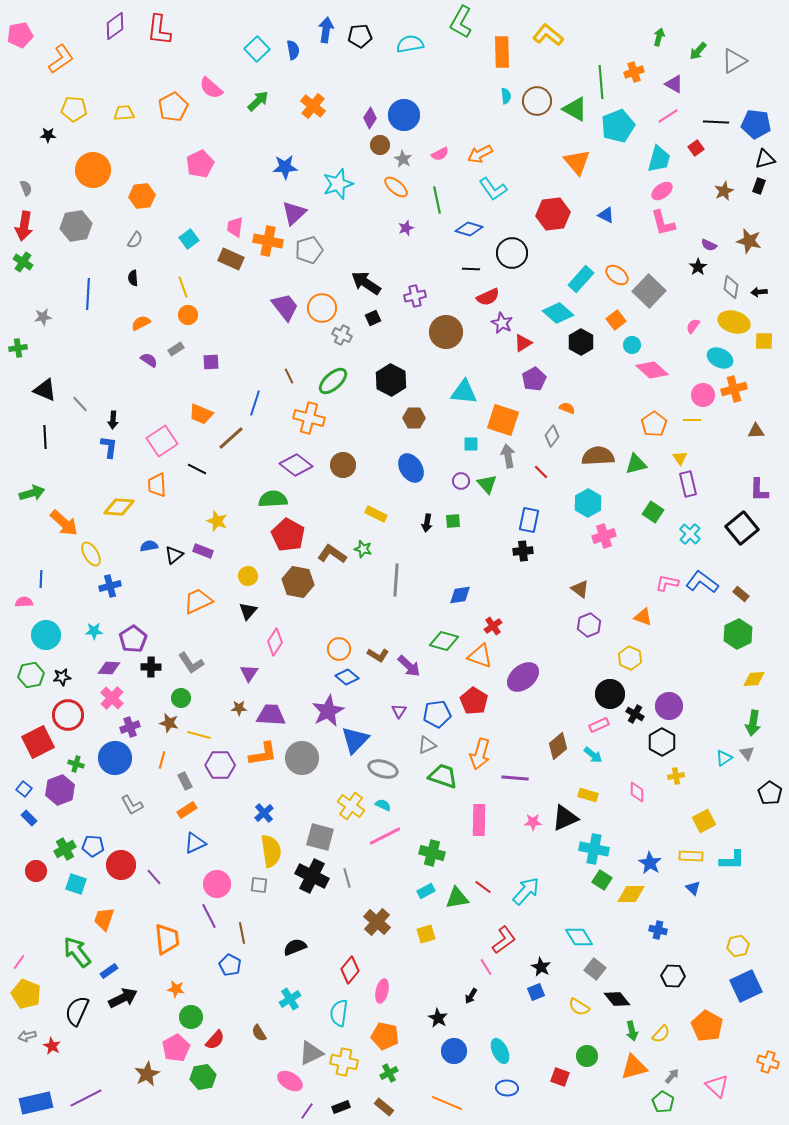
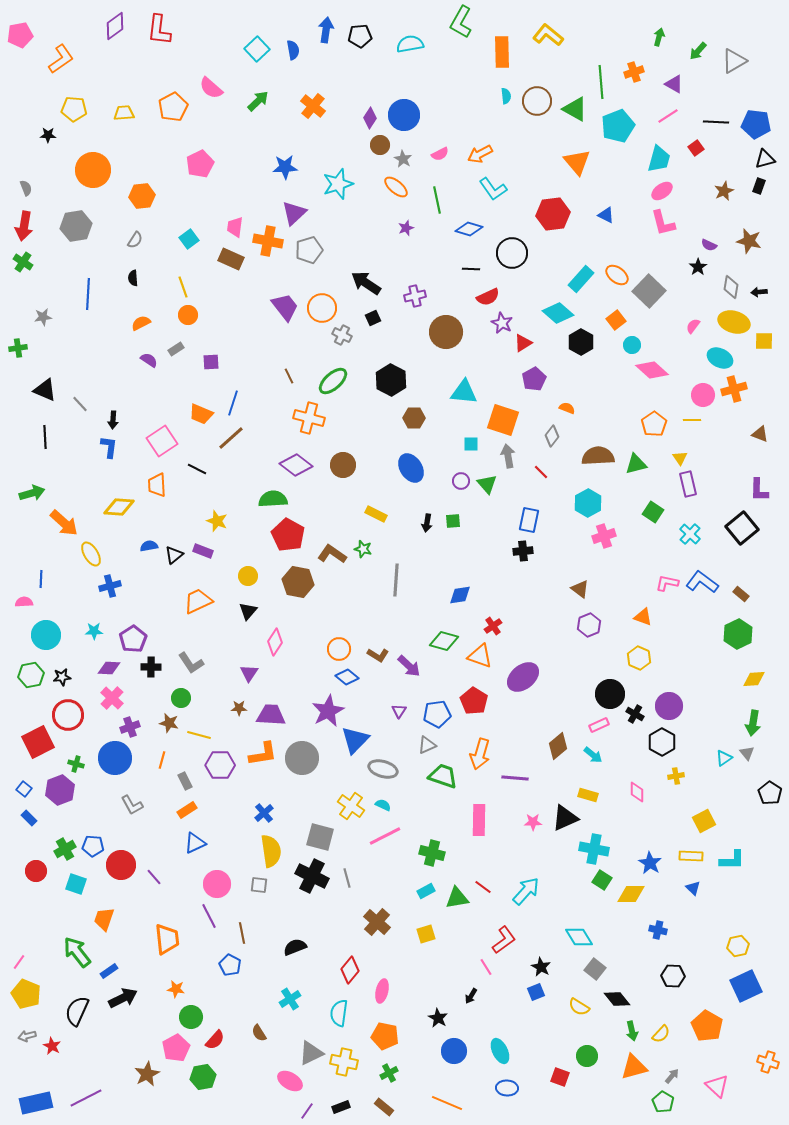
blue line at (255, 403): moved 22 px left
brown triangle at (756, 431): moved 4 px right, 3 px down; rotated 24 degrees clockwise
yellow hexagon at (630, 658): moved 9 px right
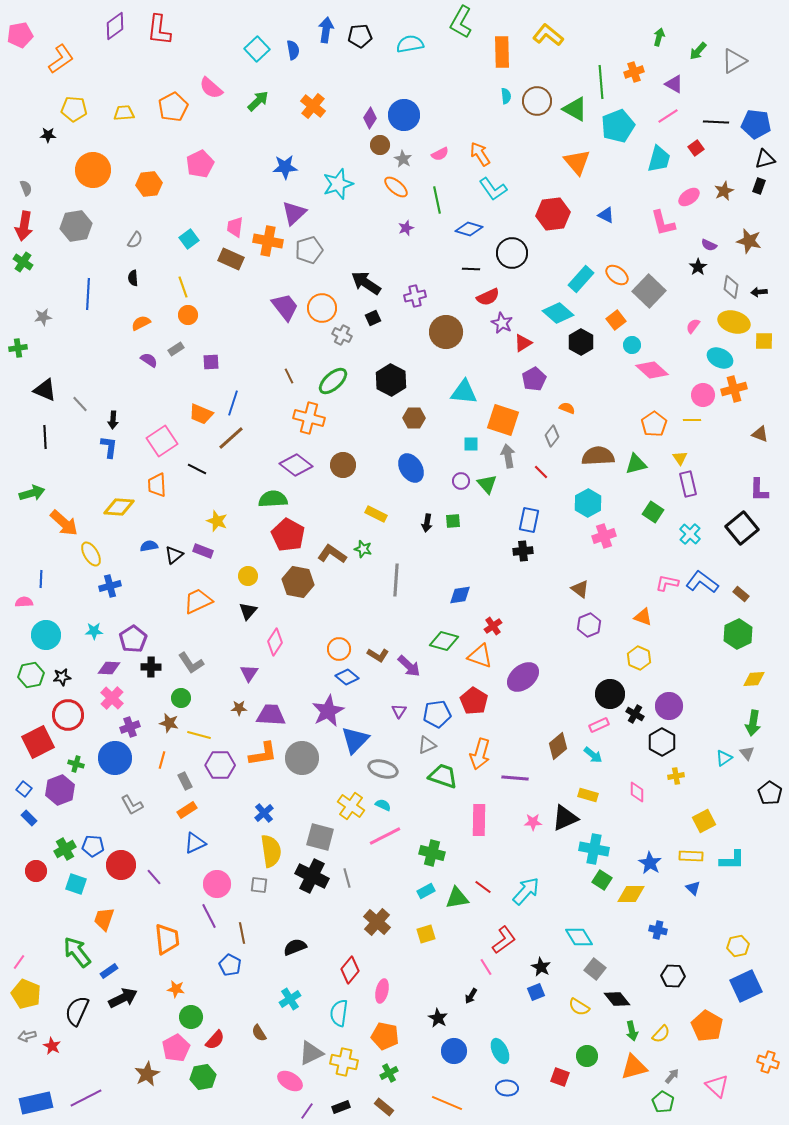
orange arrow at (480, 154): rotated 85 degrees clockwise
pink ellipse at (662, 191): moved 27 px right, 6 px down
orange hexagon at (142, 196): moved 7 px right, 12 px up
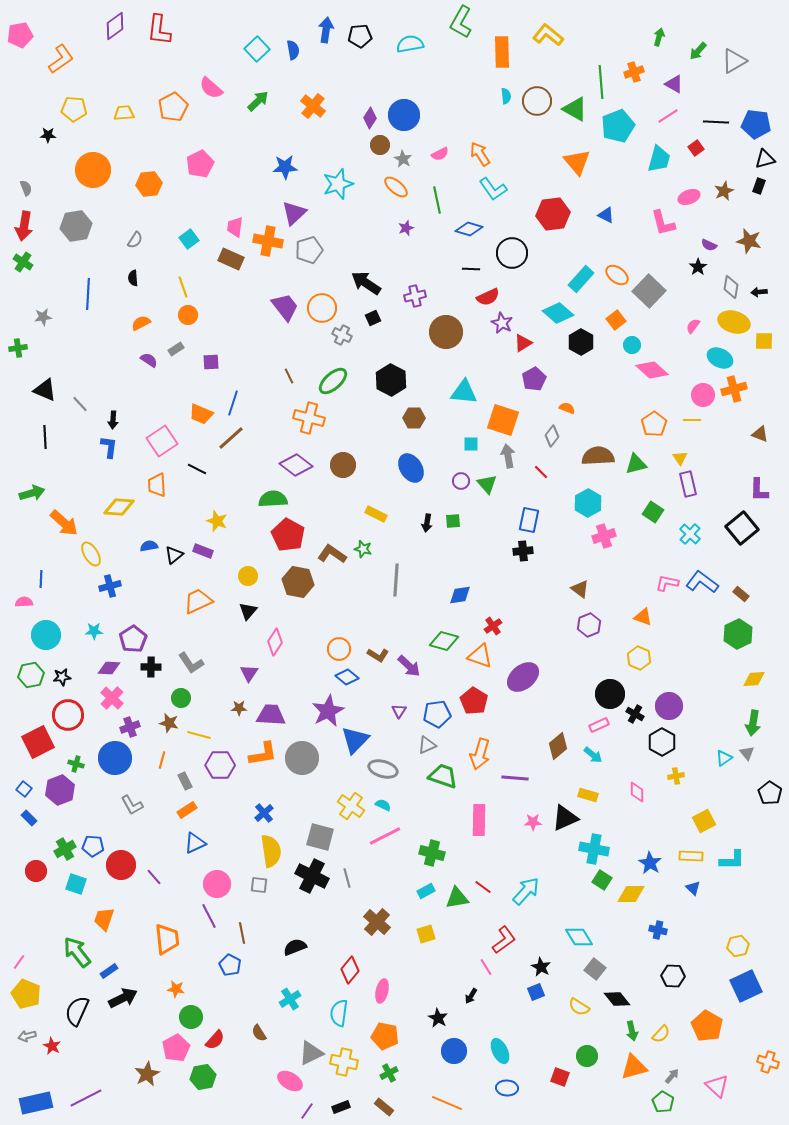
pink ellipse at (689, 197): rotated 15 degrees clockwise
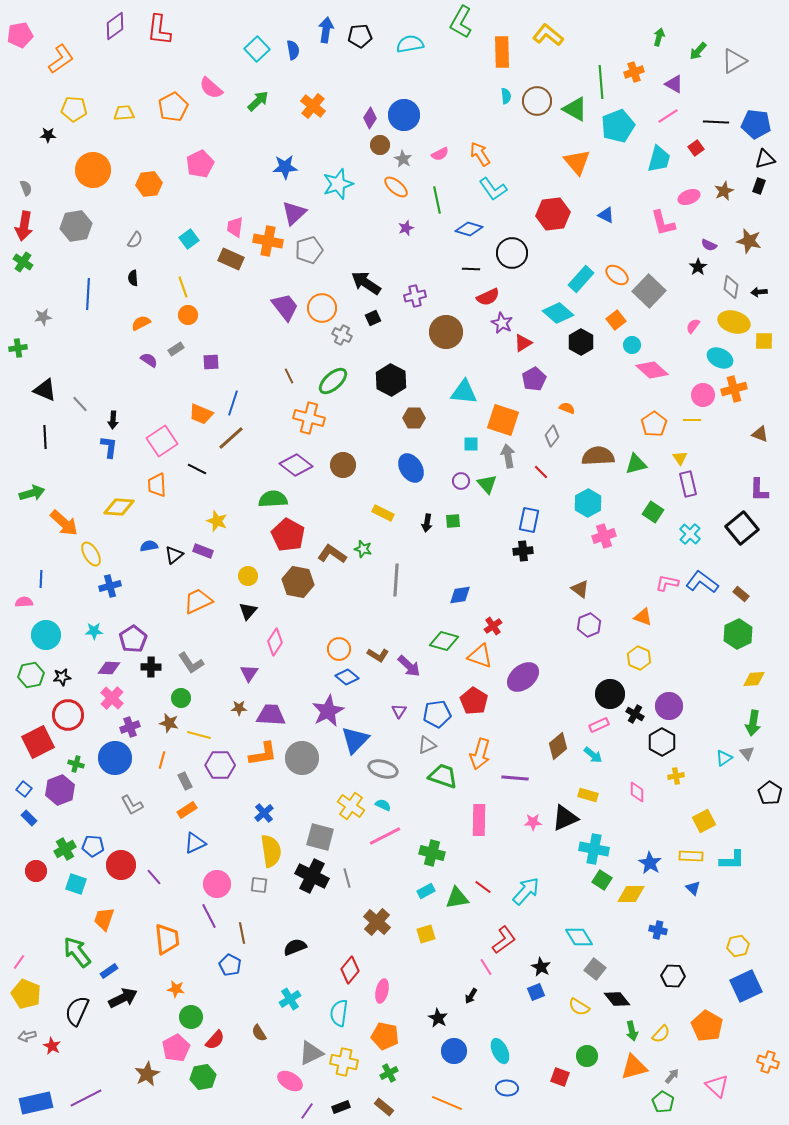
yellow rectangle at (376, 514): moved 7 px right, 1 px up
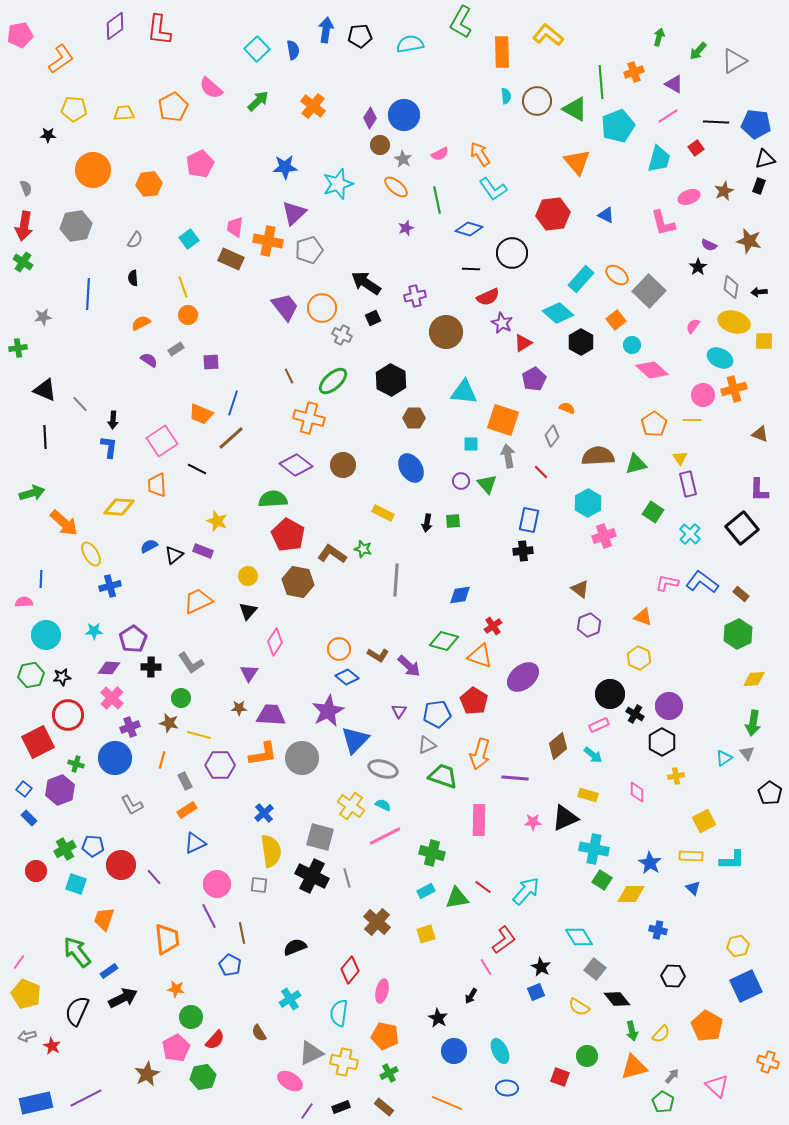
blue semicircle at (149, 546): rotated 18 degrees counterclockwise
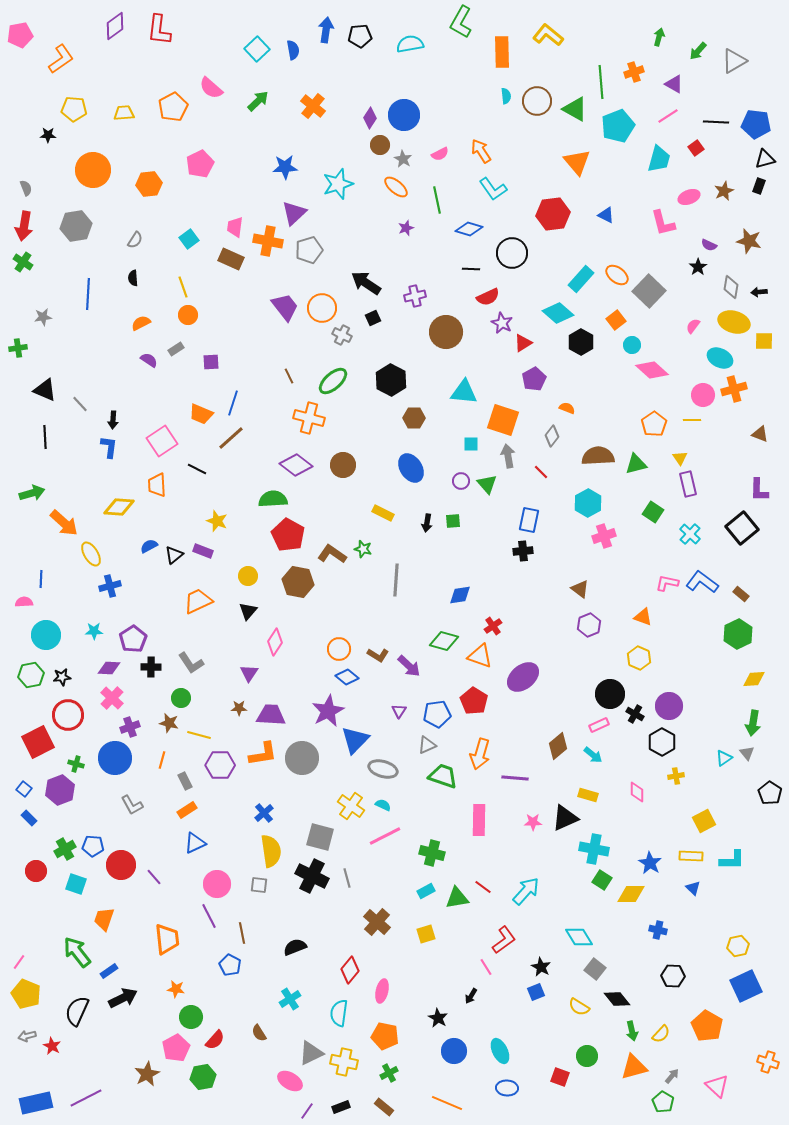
orange arrow at (480, 154): moved 1 px right, 3 px up
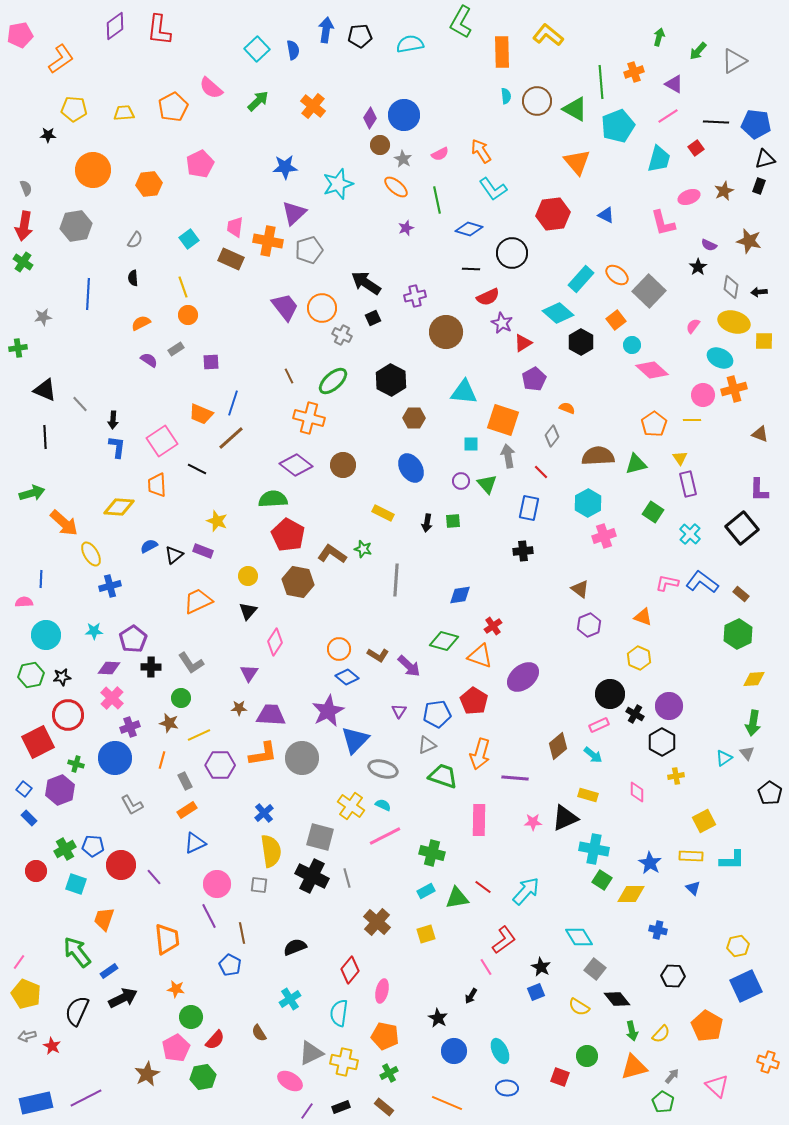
blue L-shape at (109, 447): moved 8 px right
blue rectangle at (529, 520): moved 12 px up
yellow line at (199, 735): rotated 40 degrees counterclockwise
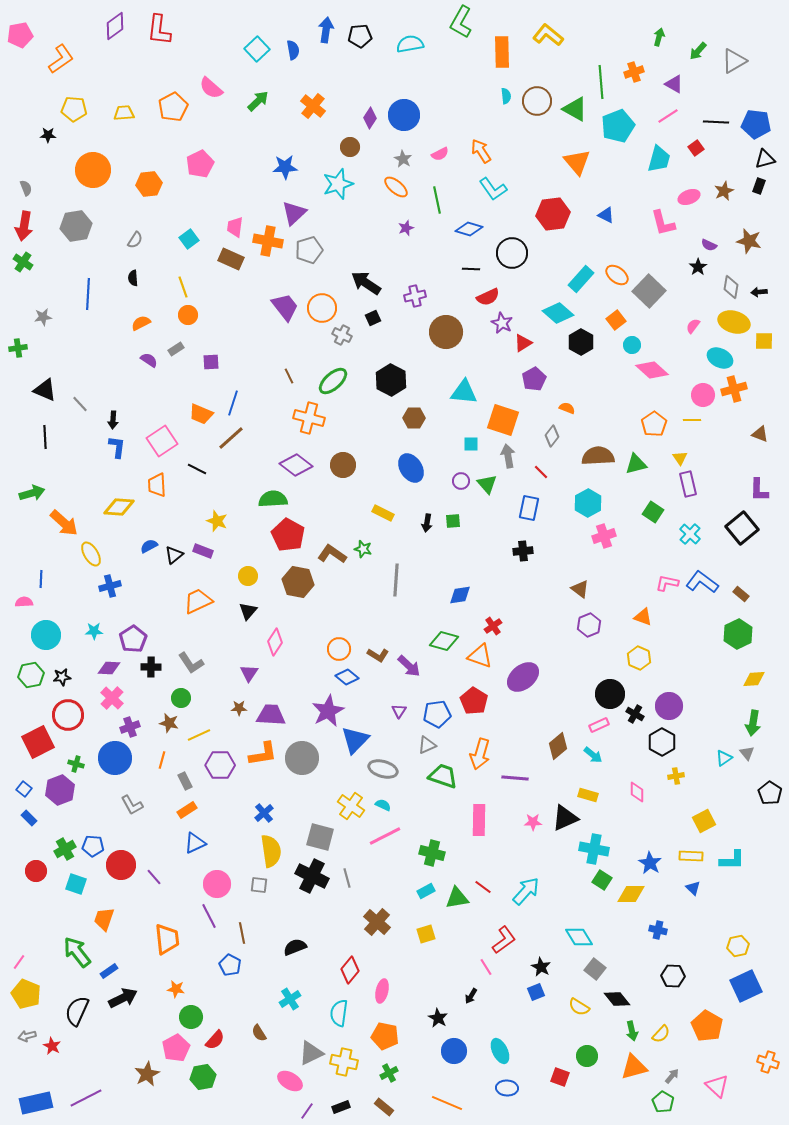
brown circle at (380, 145): moved 30 px left, 2 px down
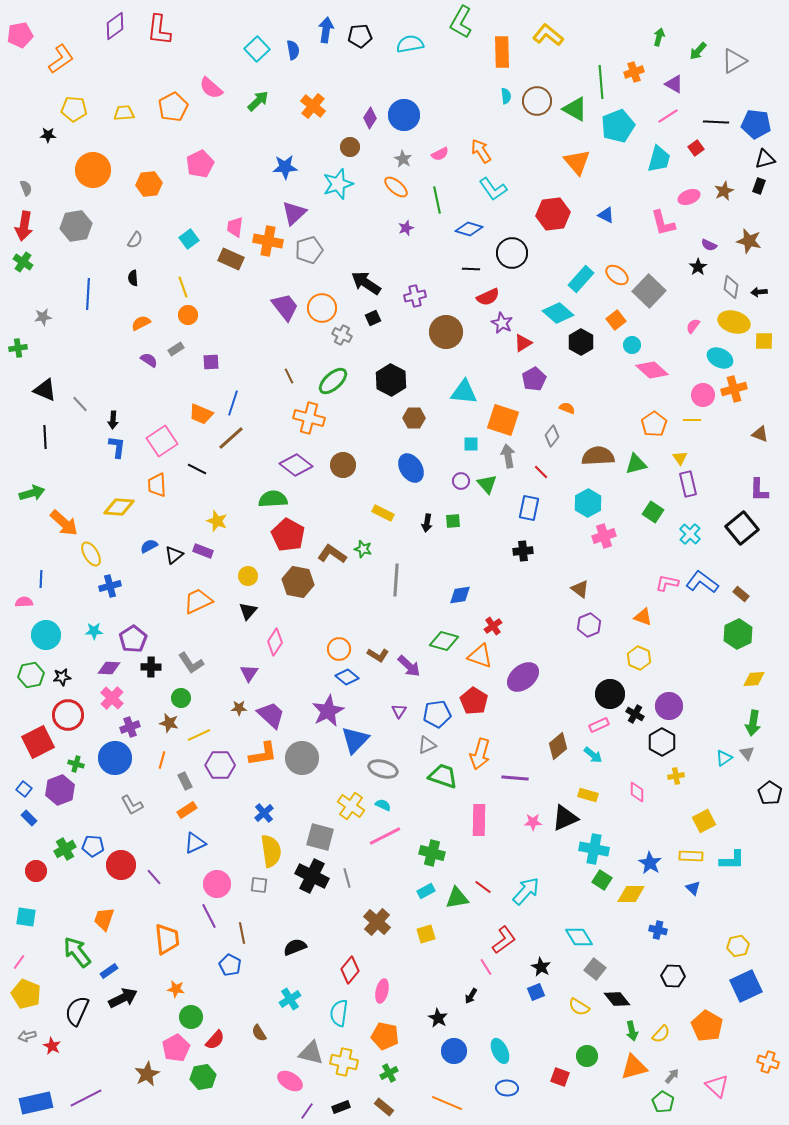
purple trapezoid at (271, 715): rotated 40 degrees clockwise
cyan square at (76, 884): moved 50 px left, 33 px down; rotated 10 degrees counterclockwise
gray triangle at (311, 1053): rotated 40 degrees clockwise
